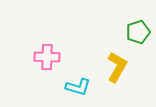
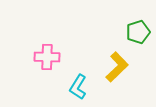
yellow L-shape: rotated 16 degrees clockwise
cyan L-shape: rotated 105 degrees clockwise
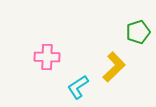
yellow L-shape: moved 3 px left
cyan L-shape: rotated 25 degrees clockwise
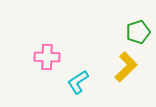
yellow L-shape: moved 12 px right
cyan L-shape: moved 5 px up
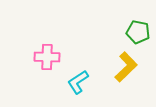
green pentagon: rotated 30 degrees clockwise
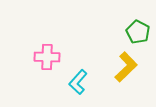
green pentagon: rotated 15 degrees clockwise
cyan L-shape: rotated 15 degrees counterclockwise
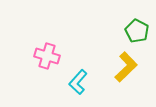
green pentagon: moved 1 px left, 1 px up
pink cross: moved 1 px up; rotated 15 degrees clockwise
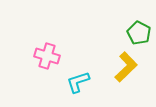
green pentagon: moved 2 px right, 2 px down
cyan L-shape: rotated 30 degrees clockwise
